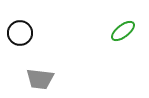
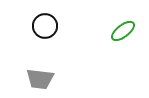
black circle: moved 25 px right, 7 px up
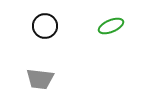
green ellipse: moved 12 px left, 5 px up; rotated 15 degrees clockwise
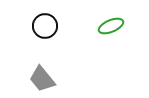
gray trapezoid: moved 2 px right; rotated 44 degrees clockwise
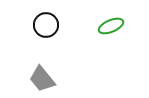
black circle: moved 1 px right, 1 px up
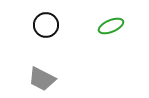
gray trapezoid: rotated 24 degrees counterclockwise
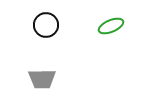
gray trapezoid: rotated 28 degrees counterclockwise
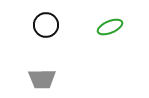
green ellipse: moved 1 px left, 1 px down
